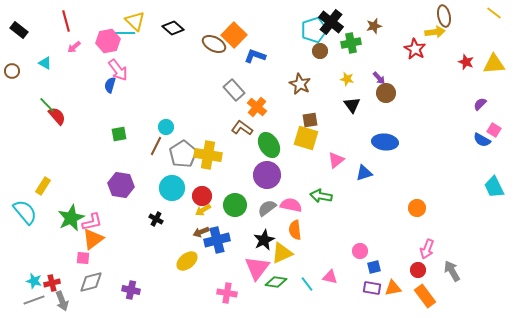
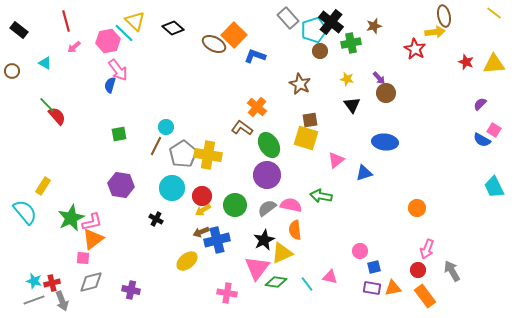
cyan line at (124, 33): rotated 45 degrees clockwise
gray rectangle at (234, 90): moved 54 px right, 72 px up
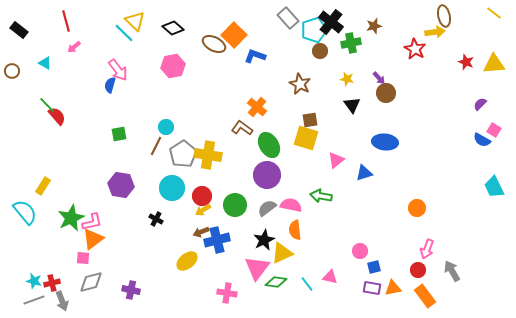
pink hexagon at (108, 41): moved 65 px right, 25 px down
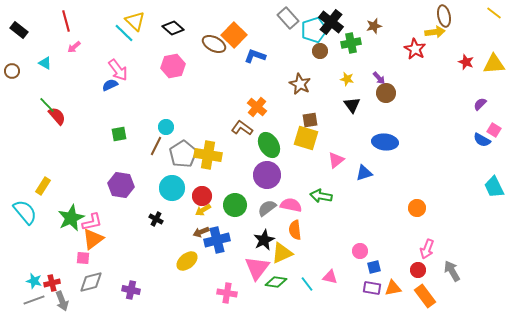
blue semicircle at (110, 85): rotated 49 degrees clockwise
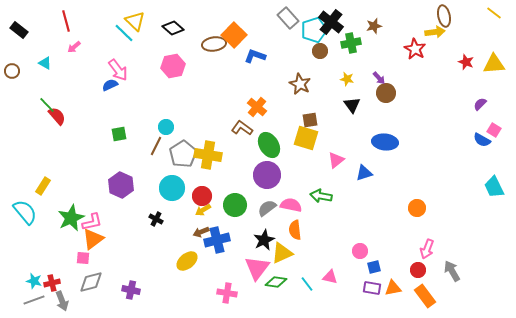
brown ellipse at (214, 44): rotated 35 degrees counterclockwise
purple hexagon at (121, 185): rotated 15 degrees clockwise
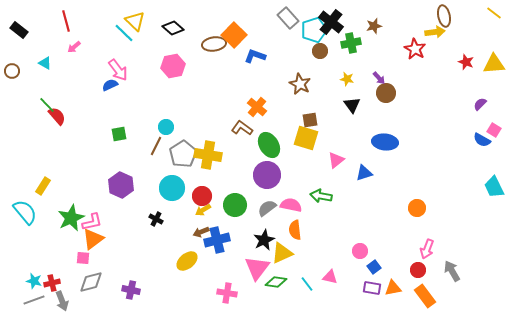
blue square at (374, 267): rotated 24 degrees counterclockwise
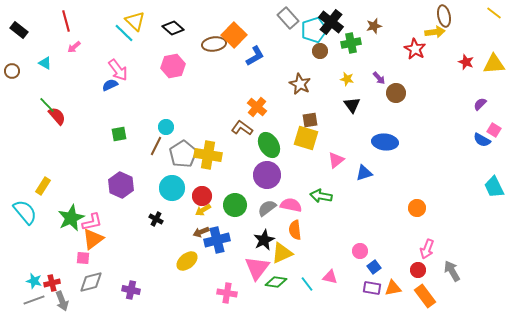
blue L-shape at (255, 56): rotated 130 degrees clockwise
brown circle at (386, 93): moved 10 px right
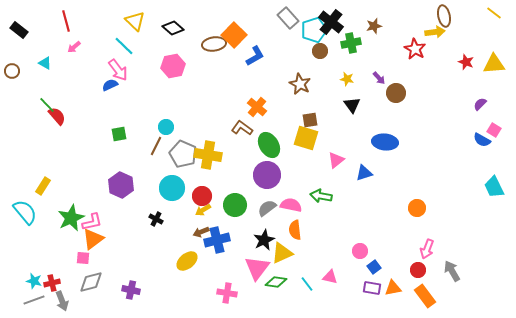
cyan line at (124, 33): moved 13 px down
gray pentagon at (183, 154): rotated 16 degrees counterclockwise
